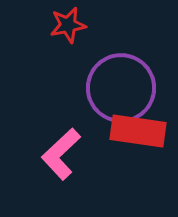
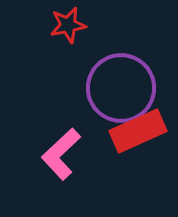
red rectangle: rotated 32 degrees counterclockwise
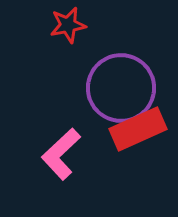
red rectangle: moved 2 px up
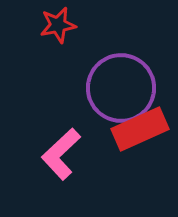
red star: moved 10 px left
red rectangle: moved 2 px right
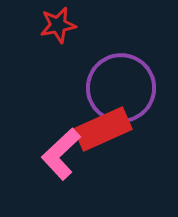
red rectangle: moved 37 px left
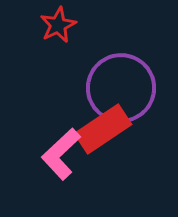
red star: rotated 15 degrees counterclockwise
red rectangle: rotated 10 degrees counterclockwise
